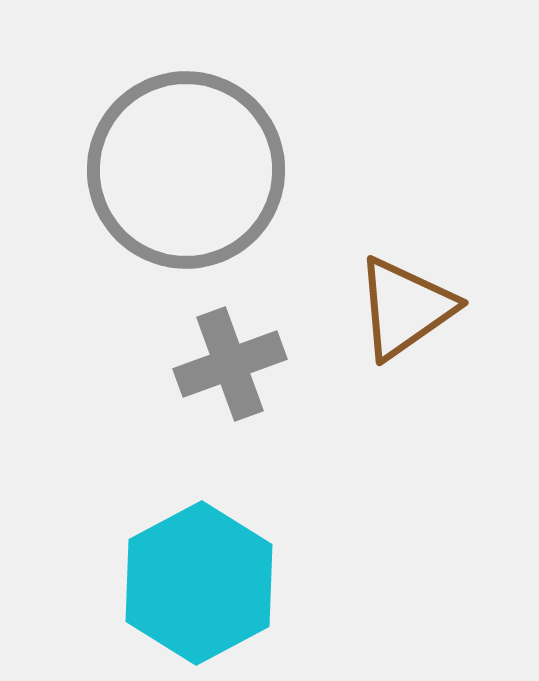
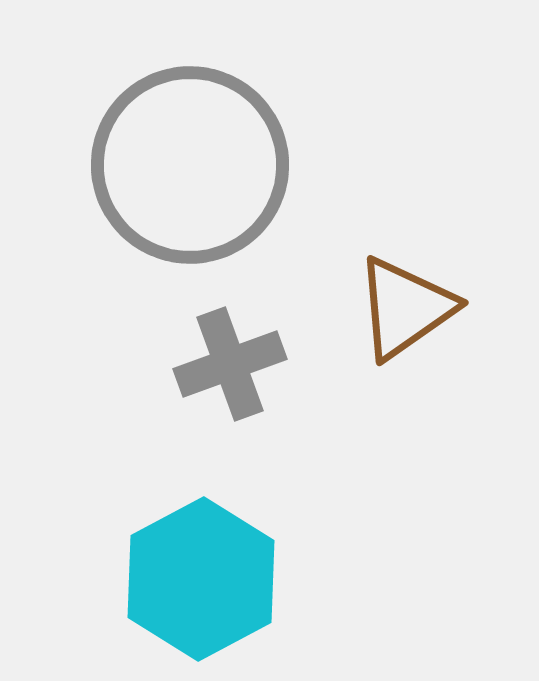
gray circle: moved 4 px right, 5 px up
cyan hexagon: moved 2 px right, 4 px up
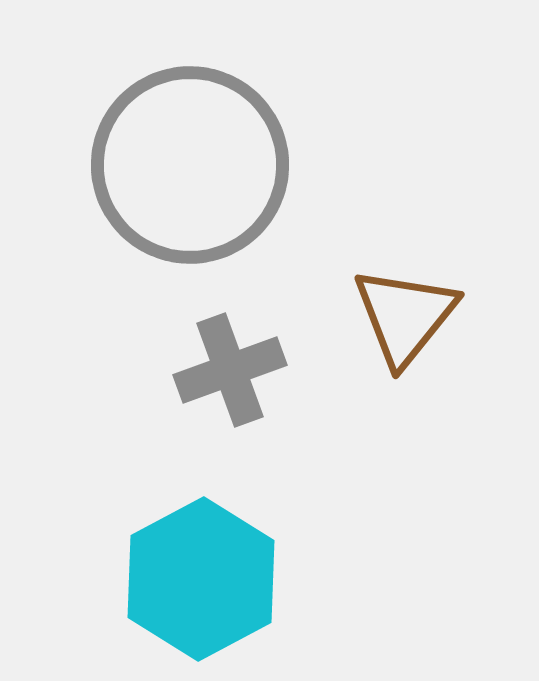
brown triangle: moved 8 px down; rotated 16 degrees counterclockwise
gray cross: moved 6 px down
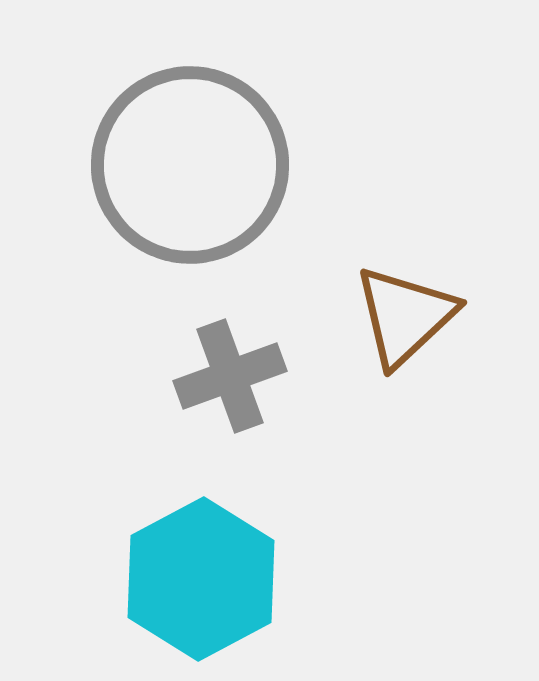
brown triangle: rotated 8 degrees clockwise
gray cross: moved 6 px down
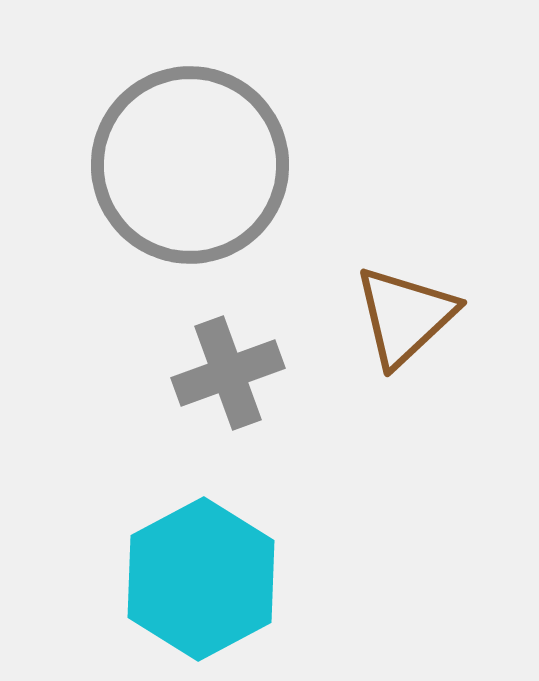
gray cross: moved 2 px left, 3 px up
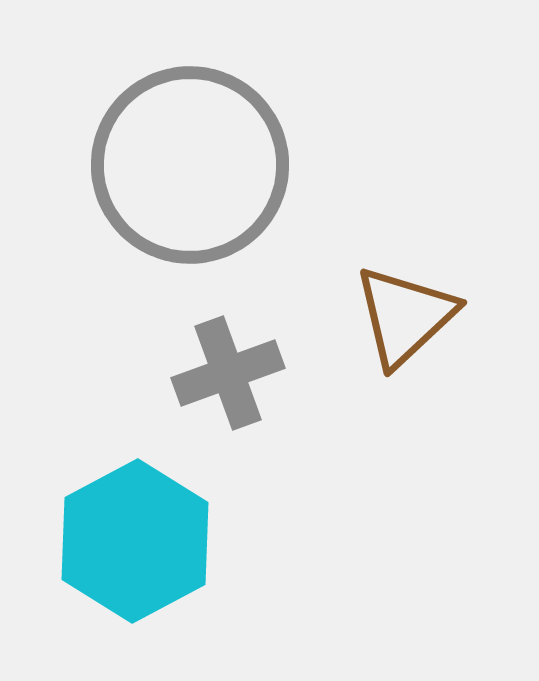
cyan hexagon: moved 66 px left, 38 px up
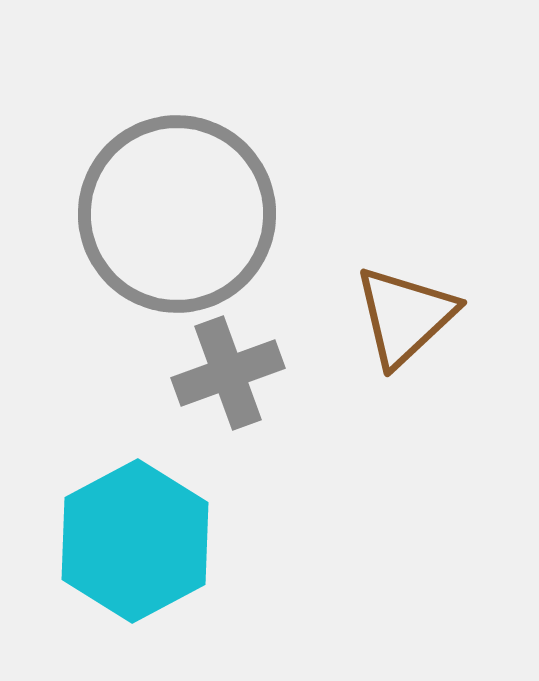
gray circle: moved 13 px left, 49 px down
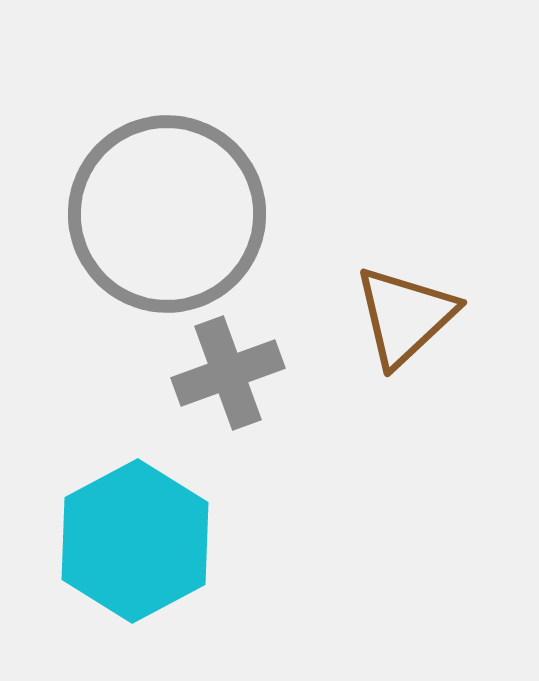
gray circle: moved 10 px left
